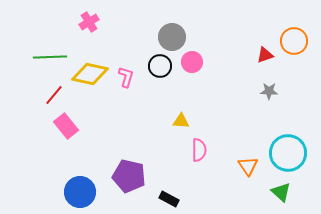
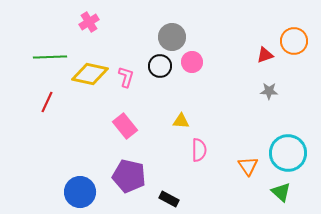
red line: moved 7 px left, 7 px down; rotated 15 degrees counterclockwise
pink rectangle: moved 59 px right
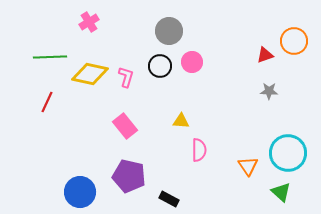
gray circle: moved 3 px left, 6 px up
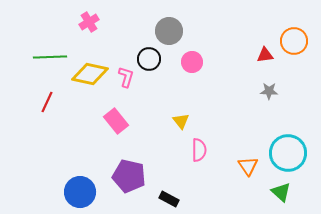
red triangle: rotated 12 degrees clockwise
black circle: moved 11 px left, 7 px up
yellow triangle: rotated 48 degrees clockwise
pink rectangle: moved 9 px left, 5 px up
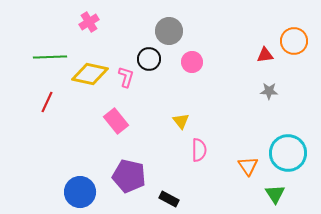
green triangle: moved 6 px left, 2 px down; rotated 15 degrees clockwise
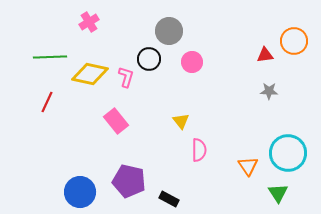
purple pentagon: moved 5 px down
green triangle: moved 3 px right, 1 px up
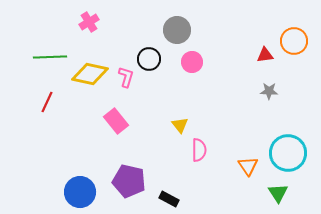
gray circle: moved 8 px right, 1 px up
yellow triangle: moved 1 px left, 4 px down
